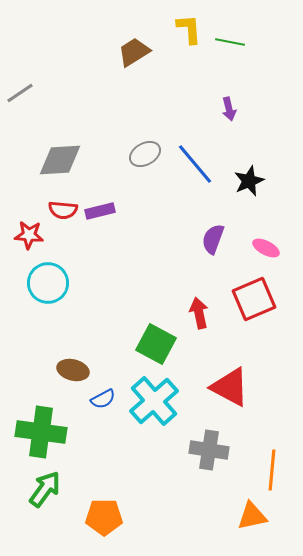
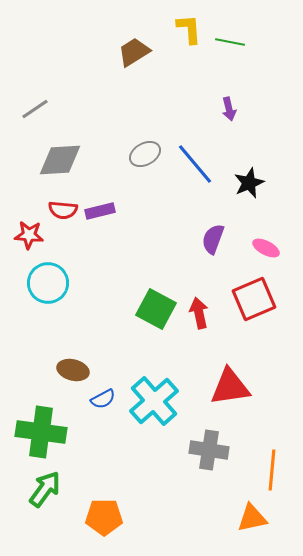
gray line: moved 15 px right, 16 px down
black star: moved 2 px down
green square: moved 35 px up
red triangle: rotated 36 degrees counterclockwise
orange triangle: moved 2 px down
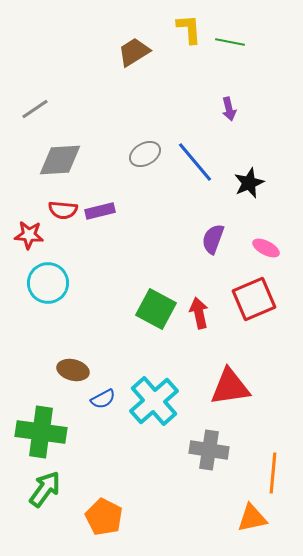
blue line: moved 2 px up
orange line: moved 1 px right, 3 px down
orange pentagon: rotated 27 degrees clockwise
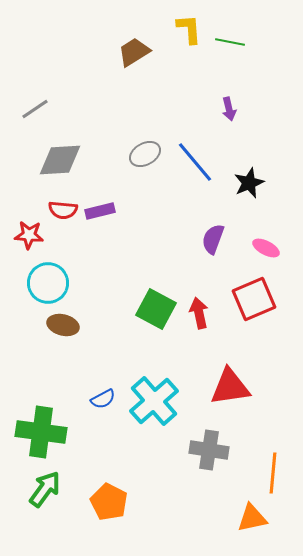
brown ellipse: moved 10 px left, 45 px up
orange pentagon: moved 5 px right, 15 px up
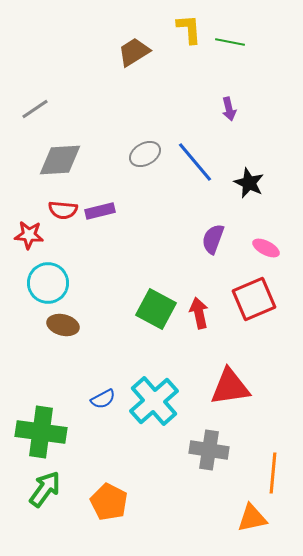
black star: rotated 24 degrees counterclockwise
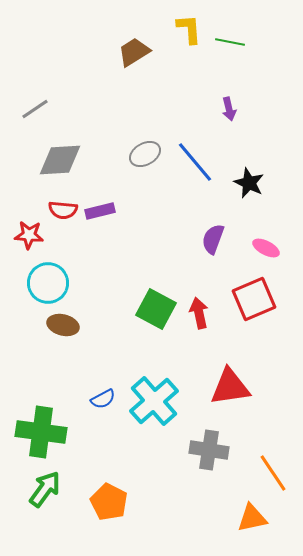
orange line: rotated 39 degrees counterclockwise
